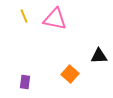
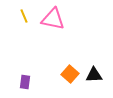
pink triangle: moved 2 px left
black triangle: moved 5 px left, 19 px down
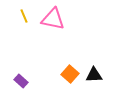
purple rectangle: moved 4 px left, 1 px up; rotated 56 degrees counterclockwise
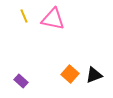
black triangle: rotated 18 degrees counterclockwise
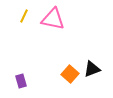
yellow line: rotated 48 degrees clockwise
black triangle: moved 2 px left, 6 px up
purple rectangle: rotated 32 degrees clockwise
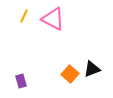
pink triangle: rotated 15 degrees clockwise
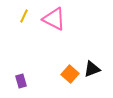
pink triangle: moved 1 px right
